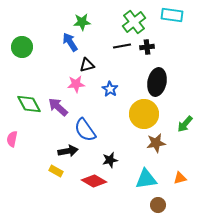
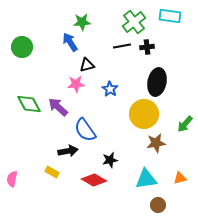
cyan rectangle: moved 2 px left, 1 px down
pink semicircle: moved 40 px down
yellow rectangle: moved 4 px left, 1 px down
red diamond: moved 1 px up
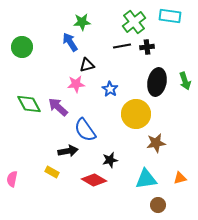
yellow circle: moved 8 px left
green arrow: moved 43 px up; rotated 60 degrees counterclockwise
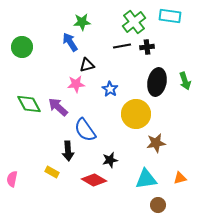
black arrow: rotated 96 degrees clockwise
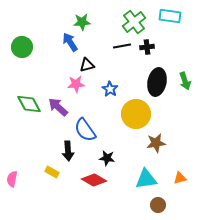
black star: moved 3 px left, 2 px up; rotated 21 degrees clockwise
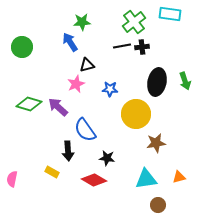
cyan rectangle: moved 2 px up
black cross: moved 5 px left
pink star: rotated 18 degrees counterclockwise
blue star: rotated 28 degrees counterclockwise
green diamond: rotated 45 degrees counterclockwise
orange triangle: moved 1 px left, 1 px up
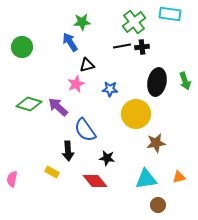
red diamond: moved 1 px right, 1 px down; rotated 20 degrees clockwise
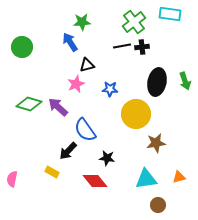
black arrow: rotated 48 degrees clockwise
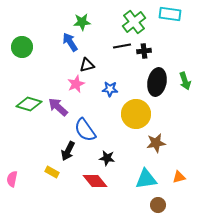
black cross: moved 2 px right, 4 px down
black arrow: rotated 18 degrees counterclockwise
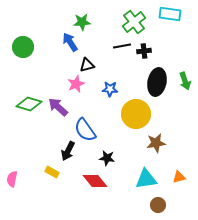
green circle: moved 1 px right
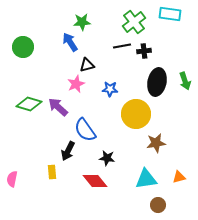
yellow rectangle: rotated 56 degrees clockwise
